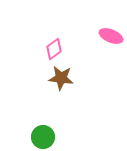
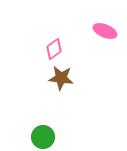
pink ellipse: moved 6 px left, 5 px up
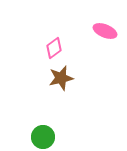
pink diamond: moved 1 px up
brown star: rotated 20 degrees counterclockwise
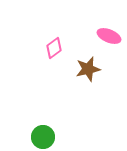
pink ellipse: moved 4 px right, 5 px down
brown star: moved 27 px right, 9 px up
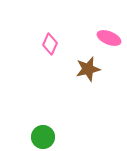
pink ellipse: moved 2 px down
pink diamond: moved 4 px left, 4 px up; rotated 30 degrees counterclockwise
